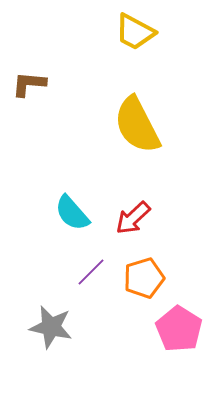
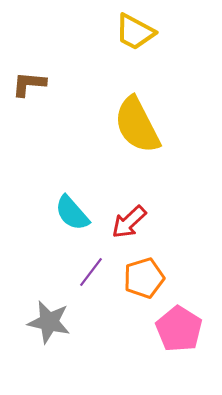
red arrow: moved 4 px left, 4 px down
purple line: rotated 8 degrees counterclockwise
gray star: moved 2 px left, 5 px up
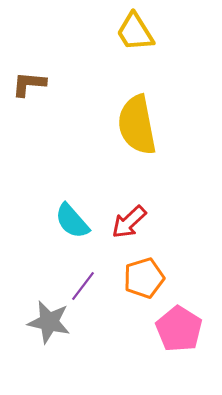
yellow trapezoid: rotated 30 degrees clockwise
yellow semicircle: rotated 16 degrees clockwise
cyan semicircle: moved 8 px down
purple line: moved 8 px left, 14 px down
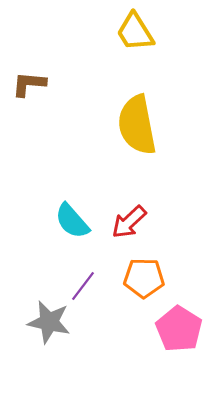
orange pentagon: rotated 18 degrees clockwise
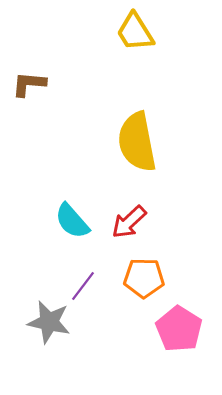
yellow semicircle: moved 17 px down
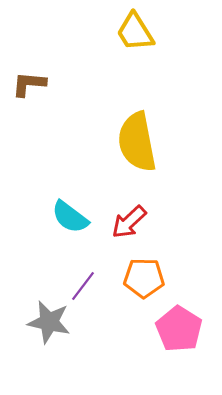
cyan semicircle: moved 2 px left, 4 px up; rotated 12 degrees counterclockwise
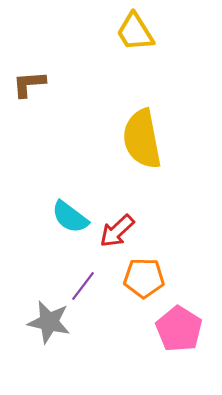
brown L-shape: rotated 9 degrees counterclockwise
yellow semicircle: moved 5 px right, 3 px up
red arrow: moved 12 px left, 9 px down
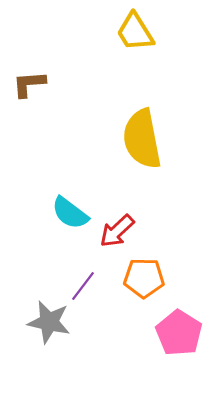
cyan semicircle: moved 4 px up
pink pentagon: moved 4 px down
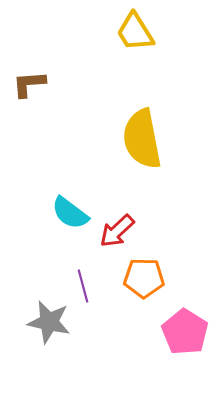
purple line: rotated 52 degrees counterclockwise
pink pentagon: moved 6 px right, 1 px up
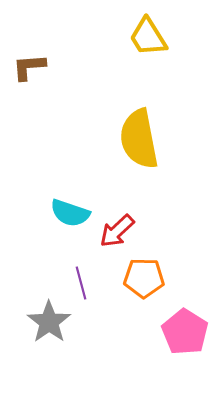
yellow trapezoid: moved 13 px right, 5 px down
brown L-shape: moved 17 px up
yellow semicircle: moved 3 px left
cyan semicircle: rotated 18 degrees counterclockwise
purple line: moved 2 px left, 3 px up
gray star: rotated 24 degrees clockwise
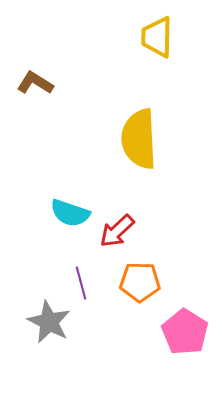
yellow trapezoid: moved 9 px right; rotated 33 degrees clockwise
brown L-shape: moved 6 px right, 16 px down; rotated 36 degrees clockwise
yellow semicircle: rotated 8 degrees clockwise
orange pentagon: moved 4 px left, 4 px down
gray star: rotated 9 degrees counterclockwise
